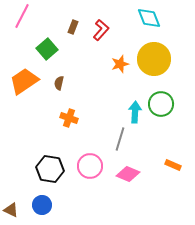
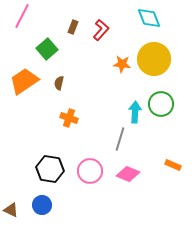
orange star: moved 2 px right; rotated 24 degrees clockwise
pink circle: moved 5 px down
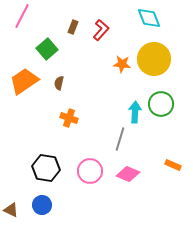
black hexagon: moved 4 px left, 1 px up
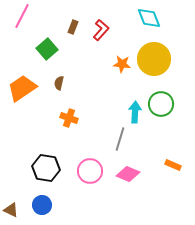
orange trapezoid: moved 2 px left, 7 px down
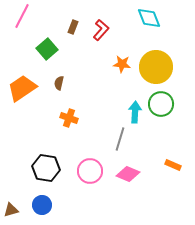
yellow circle: moved 2 px right, 8 px down
brown triangle: rotated 42 degrees counterclockwise
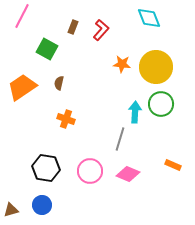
green square: rotated 20 degrees counterclockwise
orange trapezoid: moved 1 px up
orange cross: moved 3 px left, 1 px down
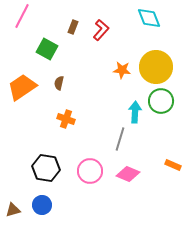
orange star: moved 6 px down
green circle: moved 3 px up
brown triangle: moved 2 px right
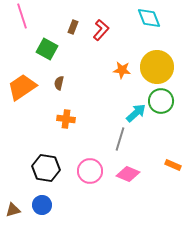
pink line: rotated 45 degrees counterclockwise
yellow circle: moved 1 px right
cyan arrow: moved 1 px right, 1 px down; rotated 45 degrees clockwise
orange cross: rotated 12 degrees counterclockwise
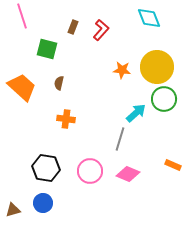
green square: rotated 15 degrees counterclockwise
orange trapezoid: rotated 76 degrees clockwise
green circle: moved 3 px right, 2 px up
blue circle: moved 1 px right, 2 px up
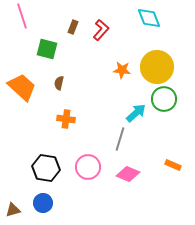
pink circle: moved 2 px left, 4 px up
